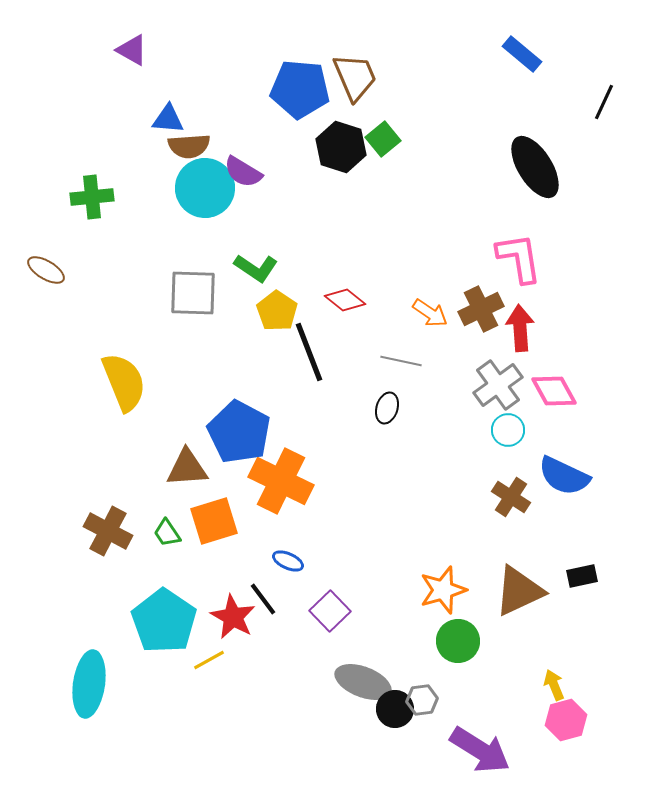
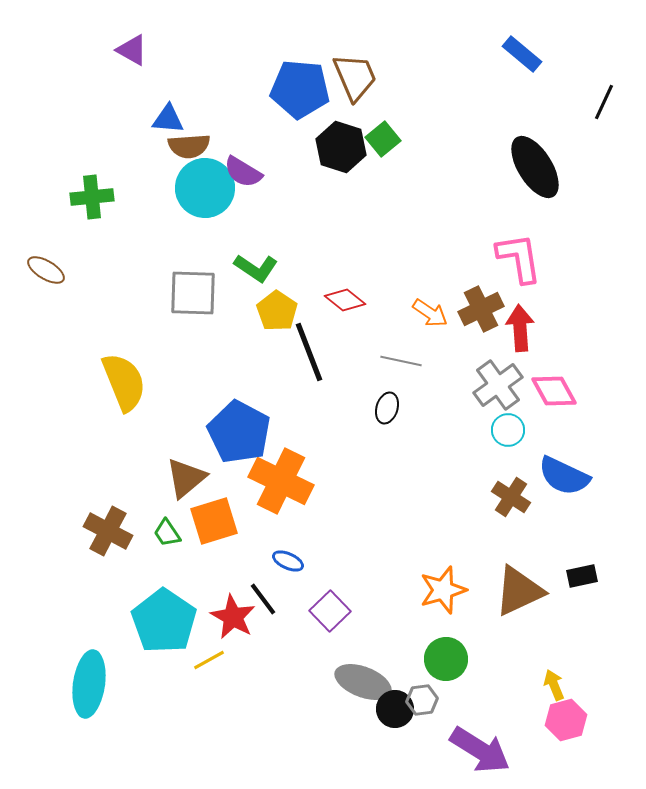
brown triangle at (187, 468): moved 1 px left, 10 px down; rotated 36 degrees counterclockwise
green circle at (458, 641): moved 12 px left, 18 px down
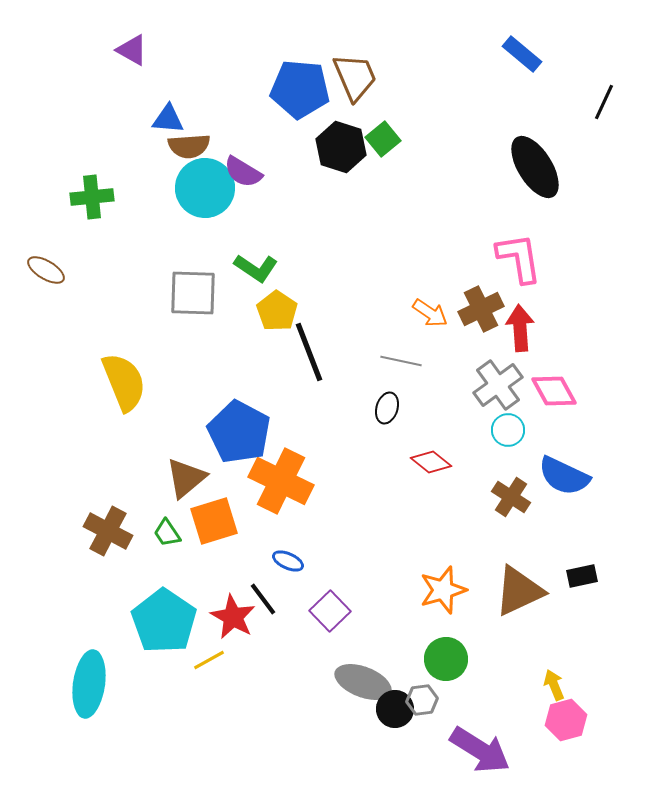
red diamond at (345, 300): moved 86 px right, 162 px down
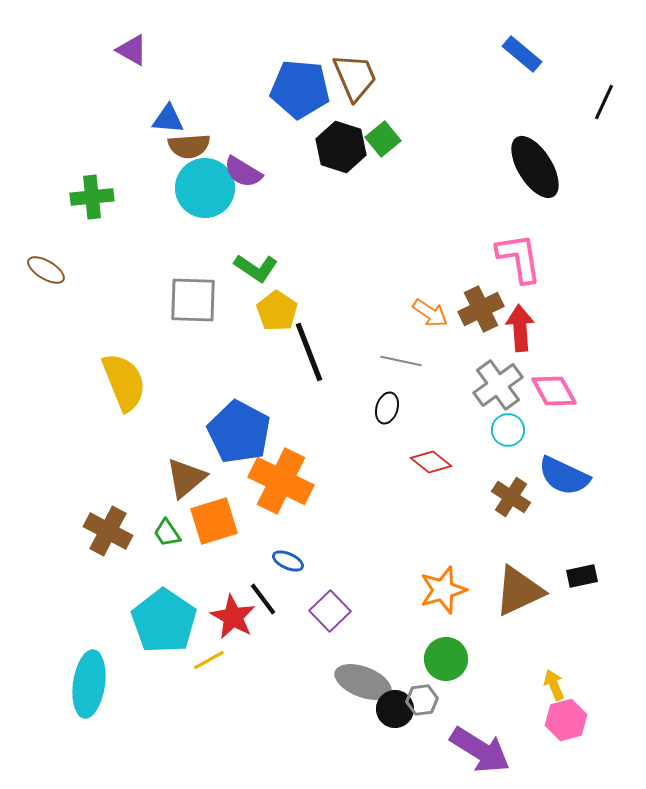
gray square at (193, 293): moved 7 px down
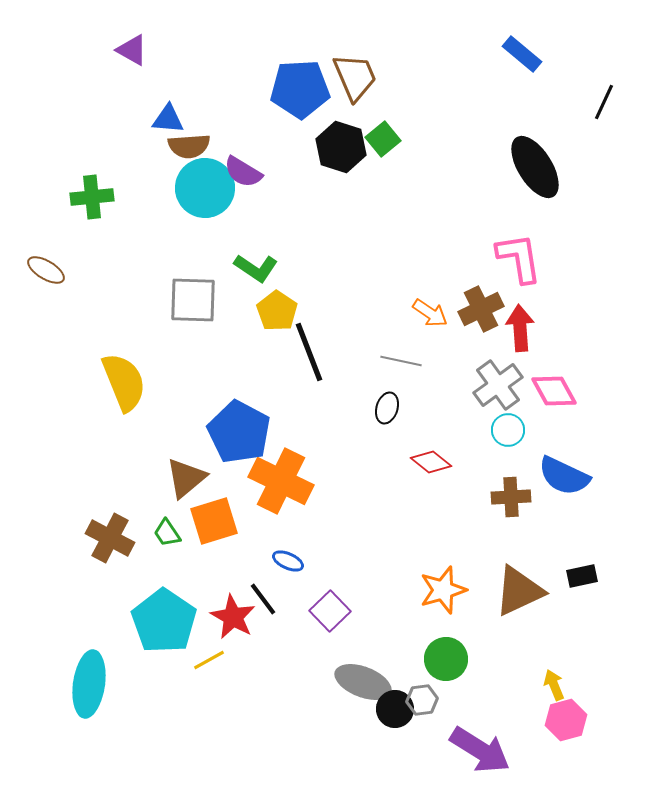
blue pentagon at (300, 89): rotated 8 degrees counterclockwise
brown cross at (511, 497): rotated 36 degrees counterclockwise
brown cross at (108, 531): moved 2 px right, 7 px down
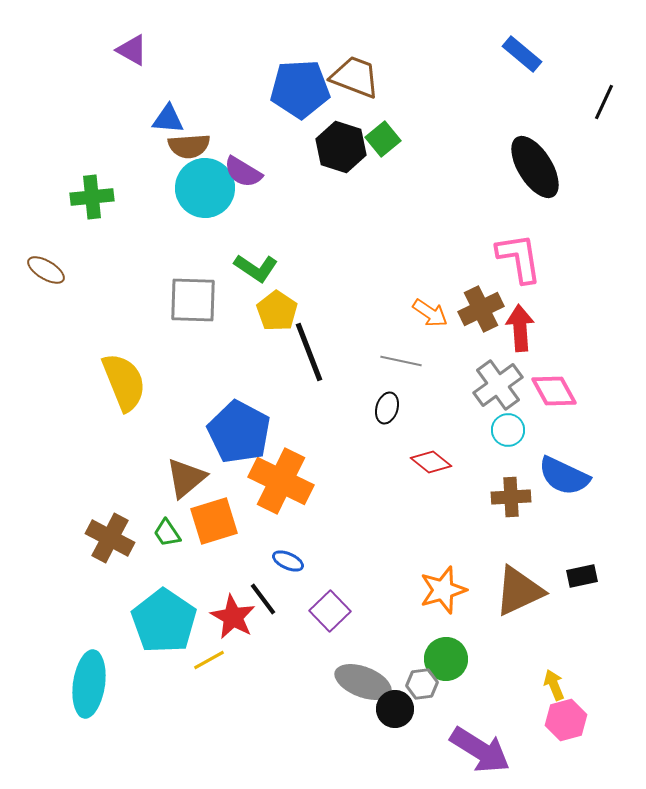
brown trapezoid at (355, 77): rotated 46 degrees counterclockwise
gray hexagon at (422, 700): moved 16 px up
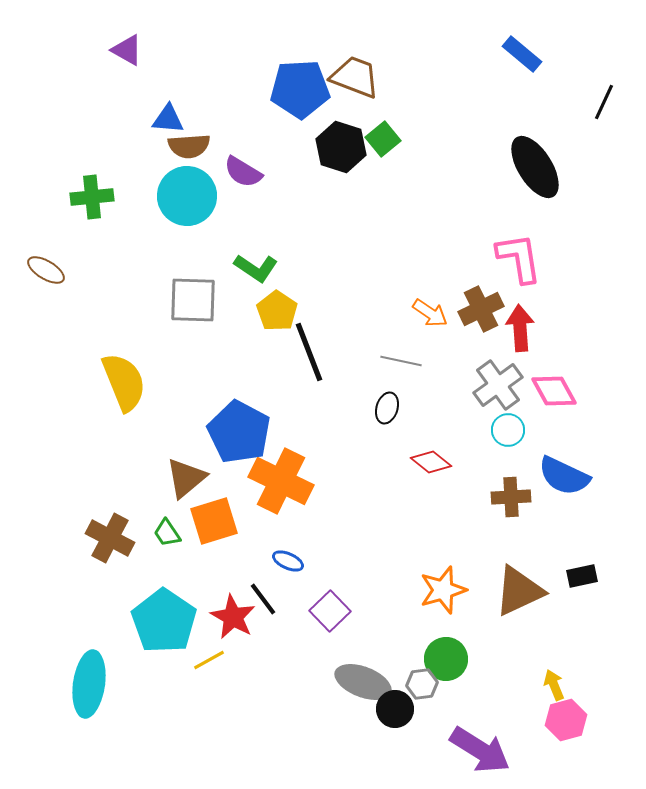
purple triangle at (132, 50): moved 5 px left
cyan circle at (205, 188): moved 18 px left, 8 px down
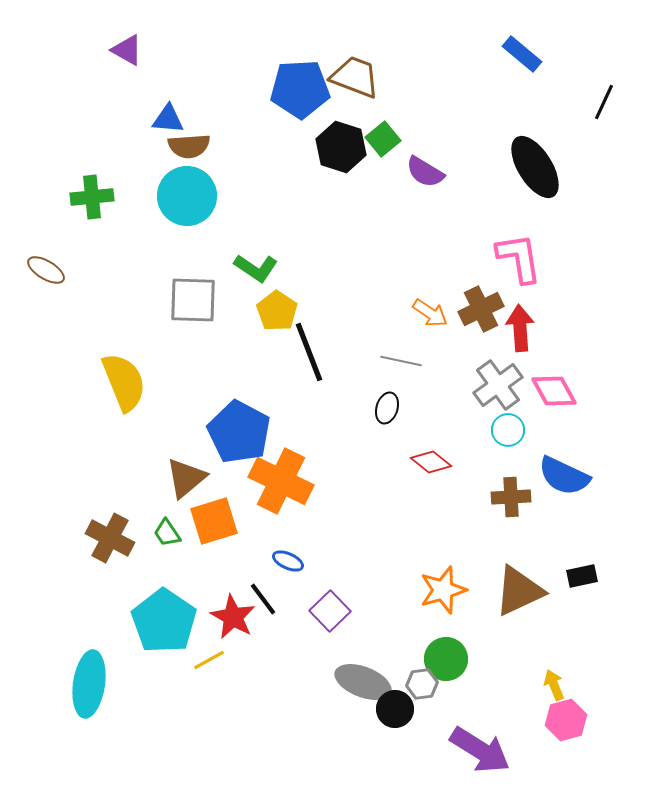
purple semicircle at (243, 172): moved 182 px right
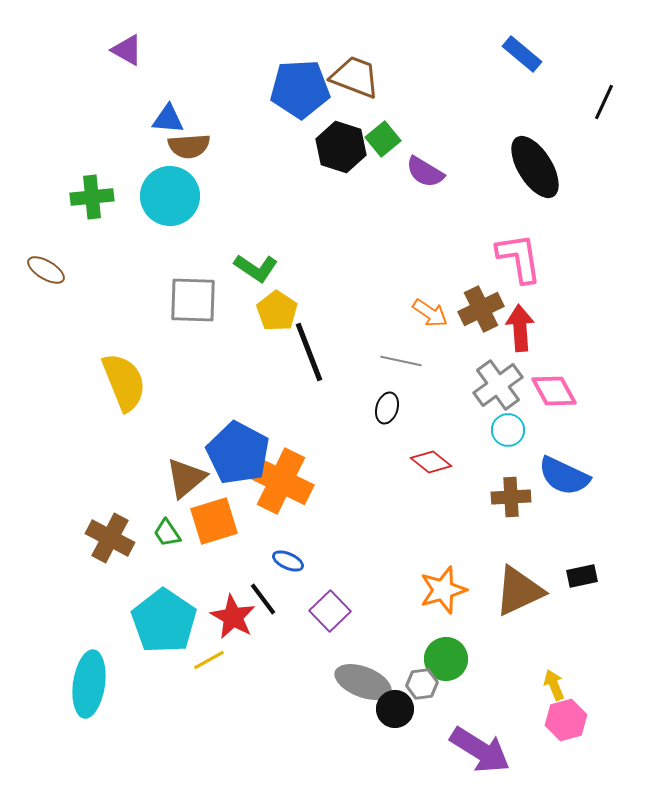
cyan circle at (187, 196): moved 17 px left
blue pentagon at (239, 432): moved 1 px left, 21 px down
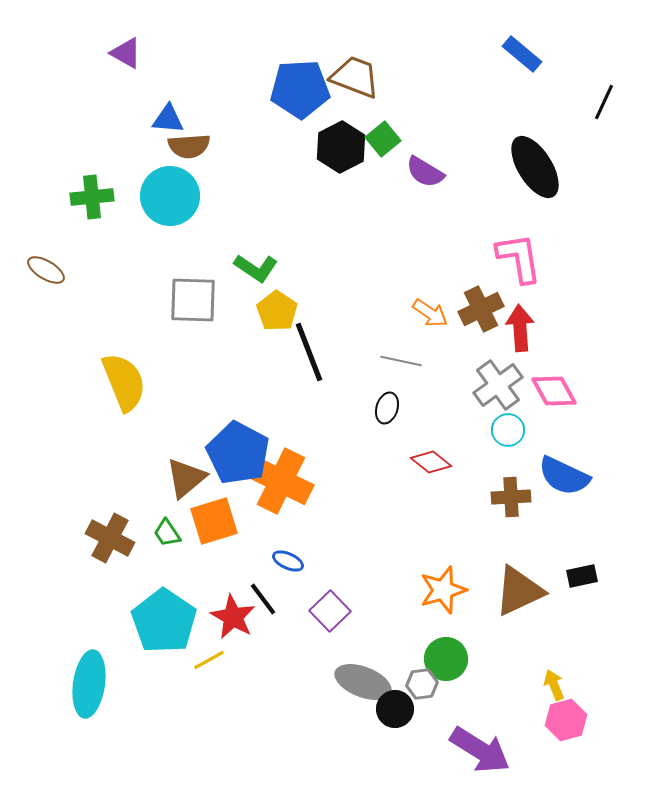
purple triangle at (127, 50): moved 1 px left, 3 px down
black hexagon at (341, 147): rotated 15 degrees clockwise
